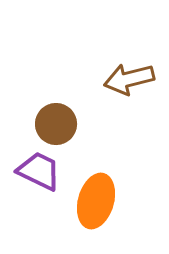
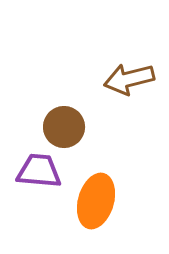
brown circle: moved 8 px right, 3 px down
purple trapezoid: rotated 21 degrees counterclockwise
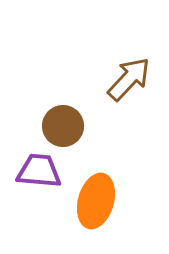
brown arrow: rotated 147 degrees clockwise
brown circle: moved 1 px left, 1 px up
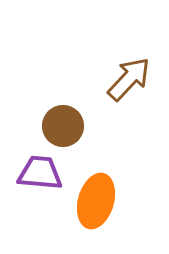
purple trapezoid: moved 1 px right, 2 px down
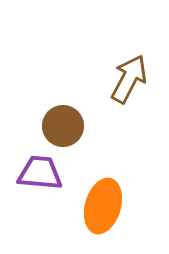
brown arrow: rotated 15 degrees counterclockwise
orange ellipse: moved 7 px right, 5 px down
